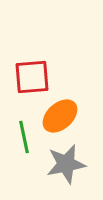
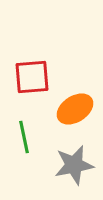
orange ellipse: moved 15 px right, 7 px up; rotated 9 degrees clockwise
gray star: moved 8 px right, 1 px down
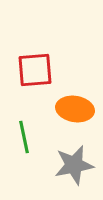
red square: moved 3 px right, 7 px up
orange ellipse: rotated 42 degrees clockwise
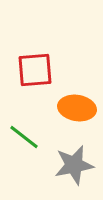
orange ellipse: moved 2 px right, 1 px up
green line: rotated 40 degrees counterclockwise
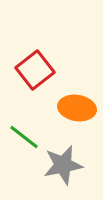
red square: rotated 33 degrees counterclockwise
gray star: moved 11 px left
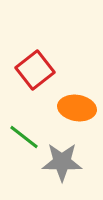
gray star: moved 1 px left, 3 px up; rotated 12 degrees clockwise
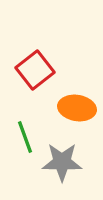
green line: moved 1 px right; rotated 32 degrees clockwise
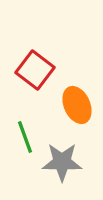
red square: rotated 15 degrees counterclockwise
orange ellipse: moved 3 px up; rotated 57 degrees clockwise
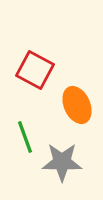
red square: rotated 9 degrees counterclockwise
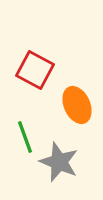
gray star: moved 3 px left; rotated 21 degrees clockwise
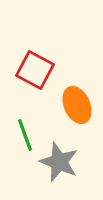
green line: moved 2 px up
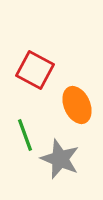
gray star: moved 1 px right, 3 px up
